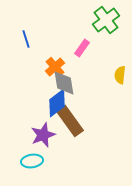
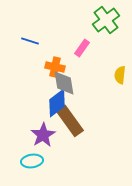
blue line: moved 4 px right, 2 px down; rotated 54 degrees counterclockwise
orange cross: rotated 36 degrees counterclockwise
purple star: rotated 10 degrees counterclockwise
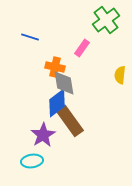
blue line: moved 4 px up
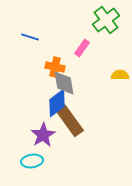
yellow semicircle: rotated 84 degrees clockwise
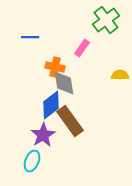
blue line: rotated 18 degrees counterclockwise
blue diamond: moved 6 px left, 2 px down
cyan ellipse: rotated 60 degrees counterclockwise
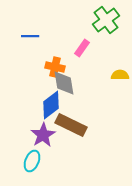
blue line: moved 1 px up
brown rectangle: moved 1 px right, 4 px down; rotated 28 degrees counterclockwise
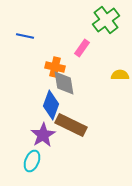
blue line: moved 5 px left; rotated 12 degrees clockwise
blue diamond: rotated 32 degrees counterclockwise
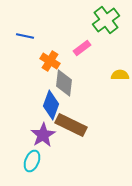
pink rectangle: rotated 18 degrees clockwise
orange cross: moved 5 px left, 6 px up; rotated 18 degrees clockwise
gray diamond: rotated 16 degrees clockwise
